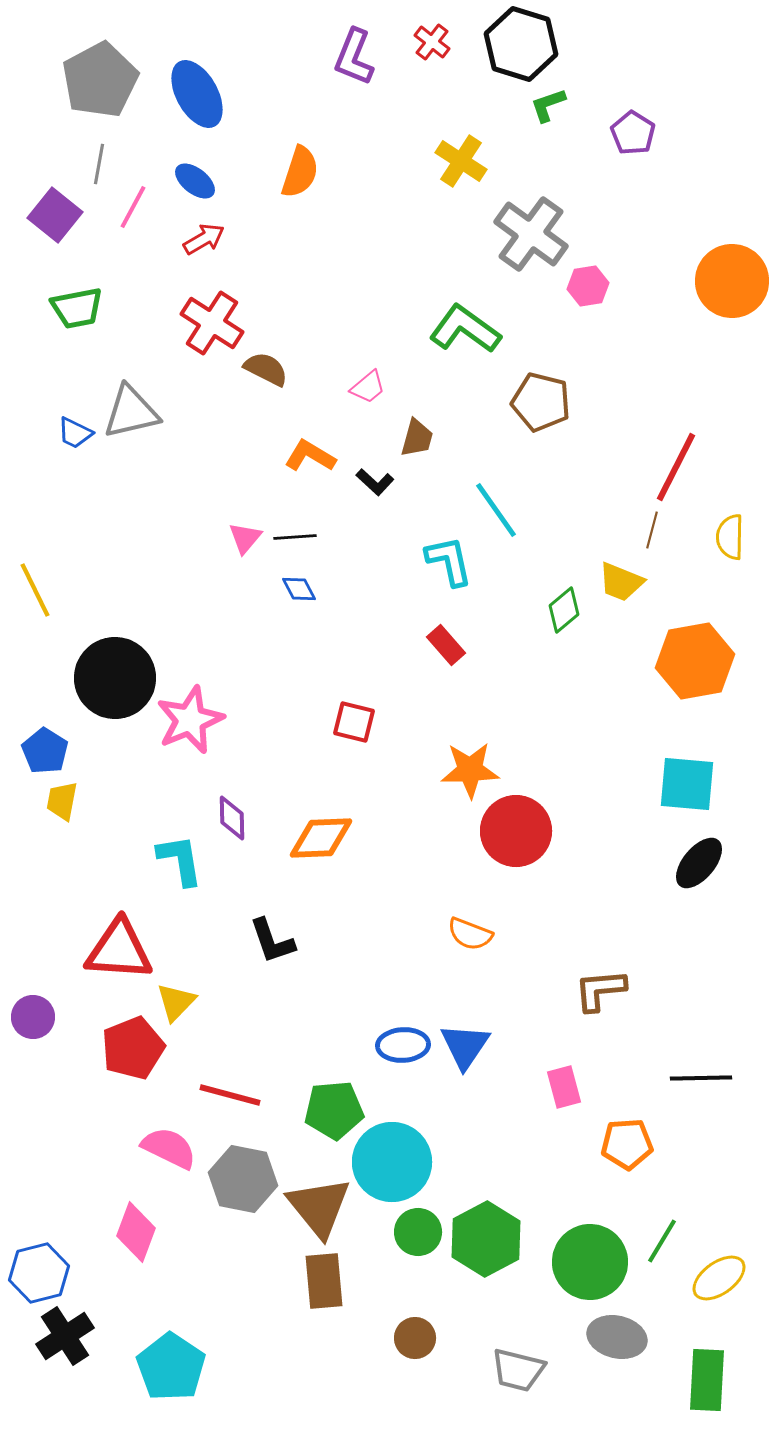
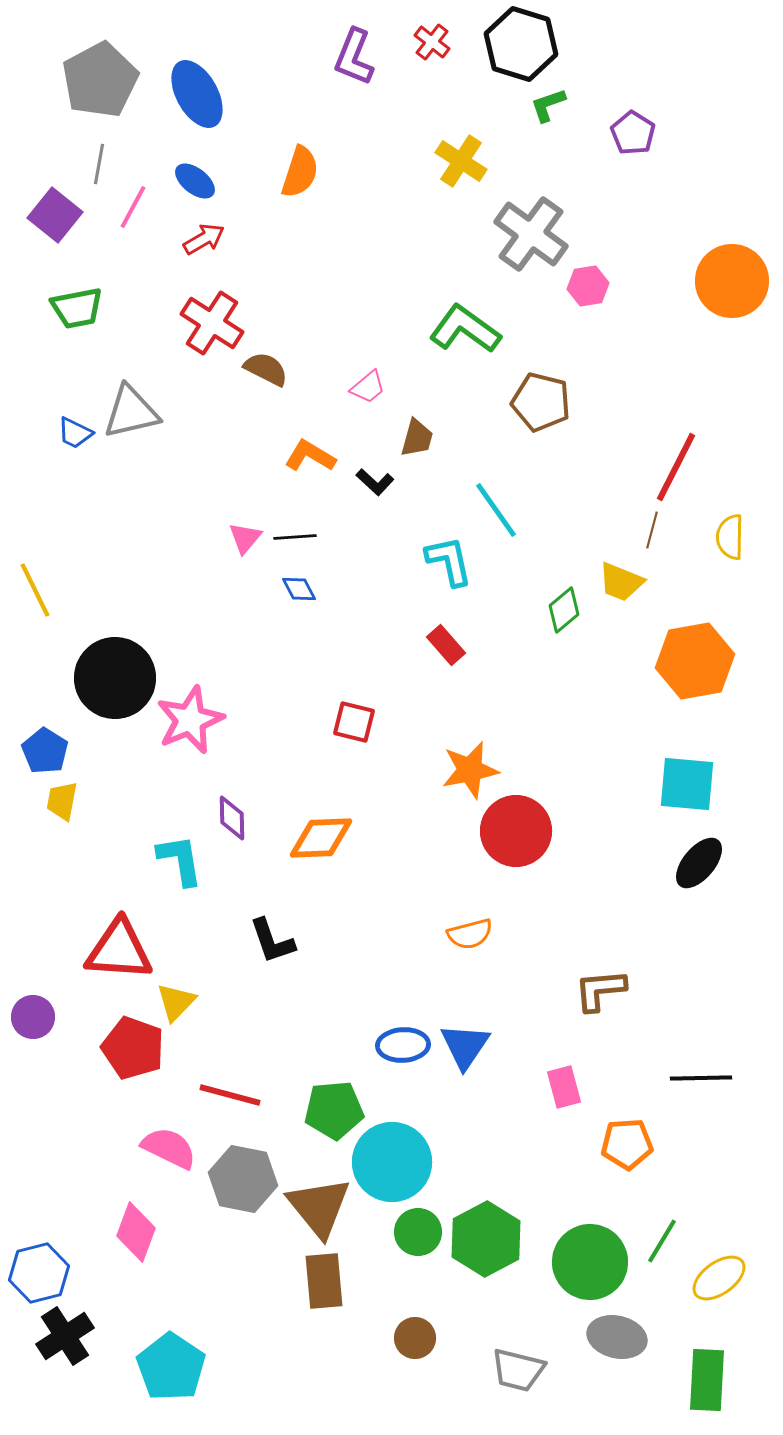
orange star at (470, 770): rotated 10 degrees counterclockwise
orange semicircle at (470, 934): rotated 36 degrees counterclockwise
red pentagon at (133, 1048): rotated 30 degrees counterclockwise
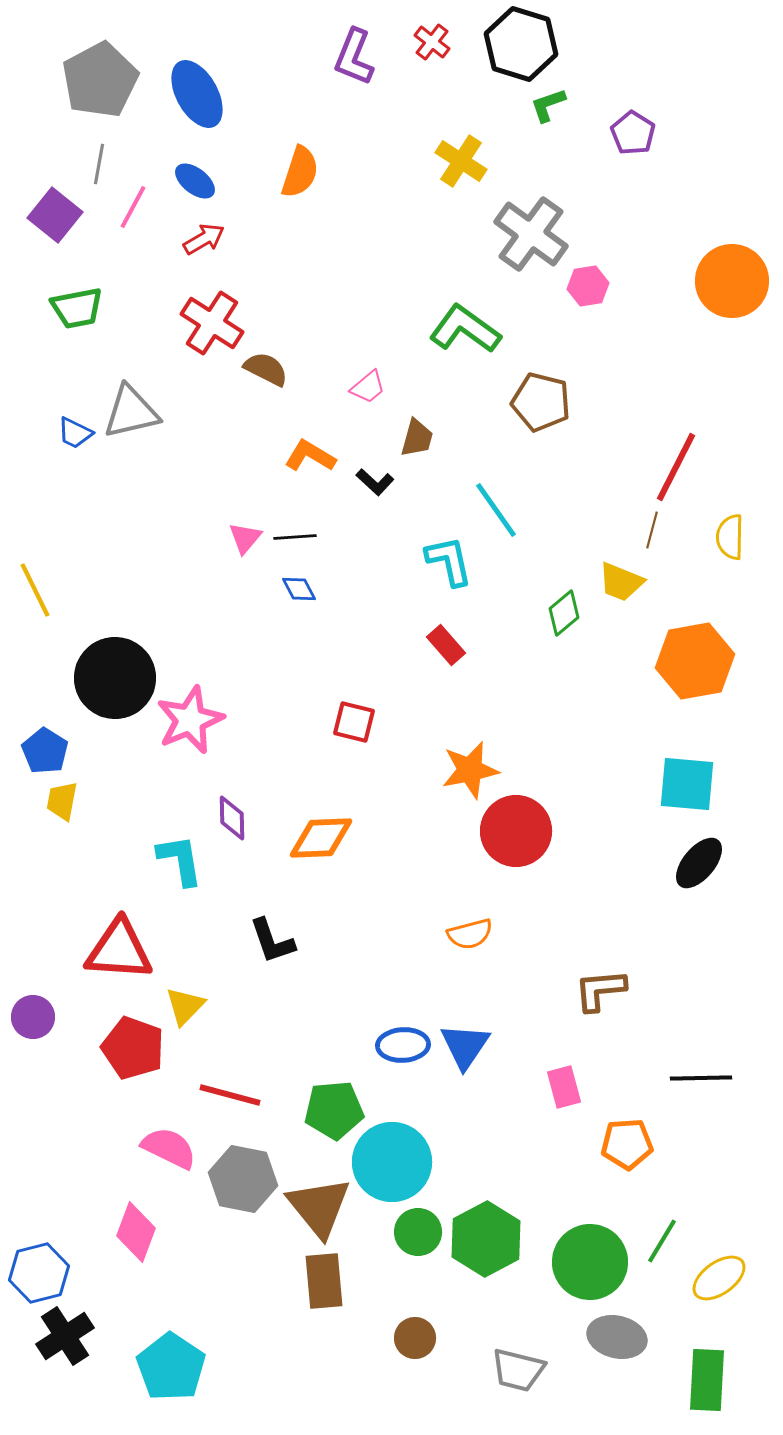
green diamond at (564, 610): moved 3 px down
yellow triangle at (176, 1002): moved 9 px right, 4 px down
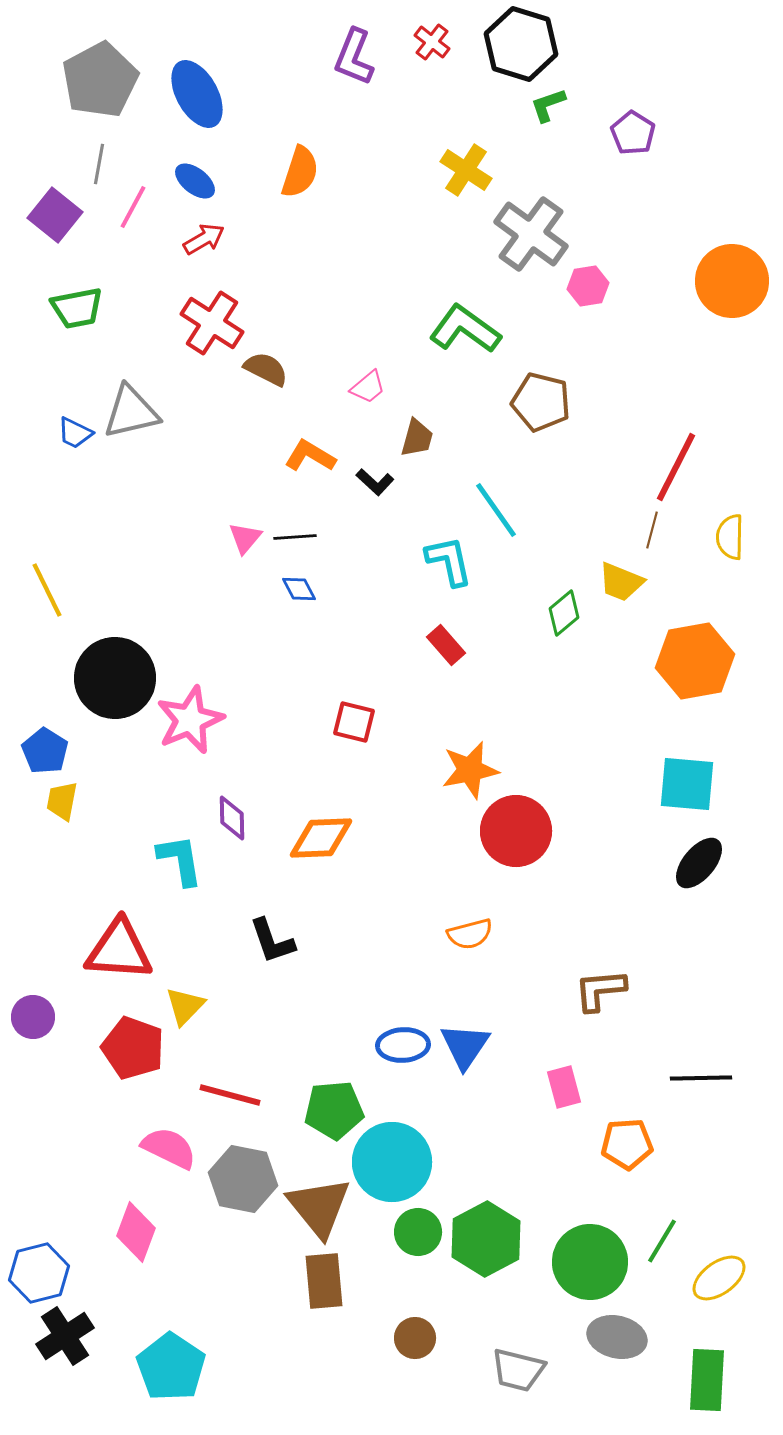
yellow cross at (461, 161): moved 5 px right, 9 px down
yellow line at (35, 590): moved 12 px right
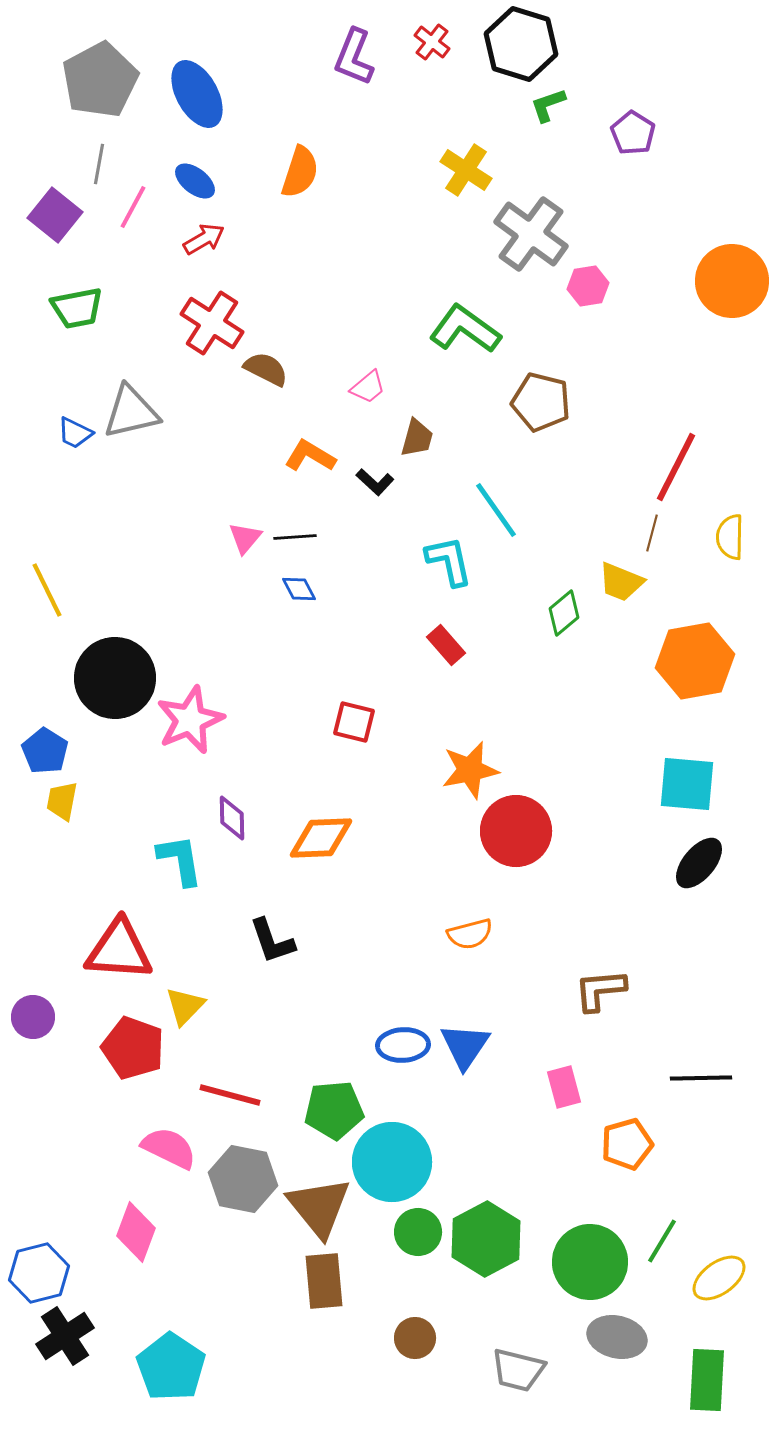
brown line at (652, 530): moved 3 px down
orange pentagon at (627, 1144): rotated 12 degrees counterclockwise
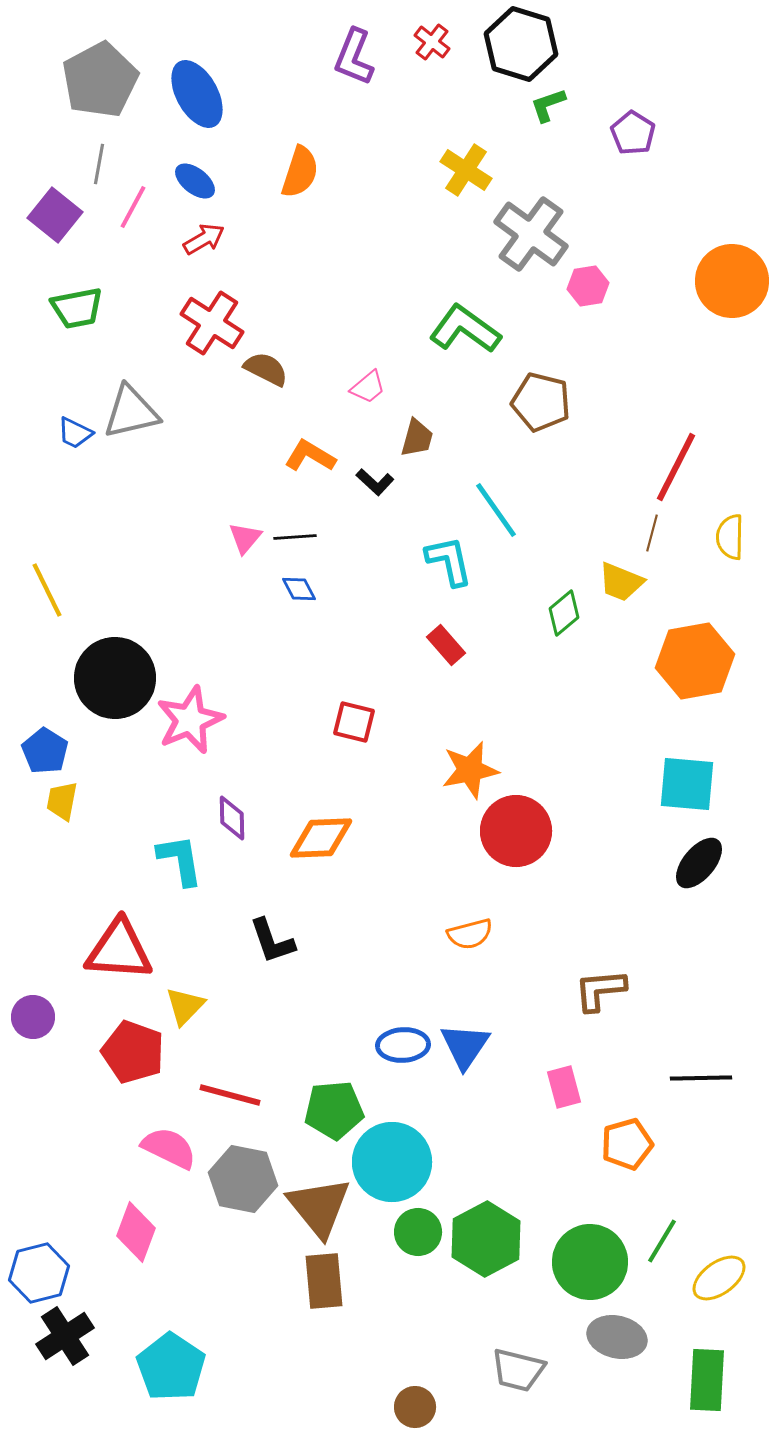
red pentagon at (133, 1048): moved 4 px down
brown circle at (415, 1338): moved 69 px down
